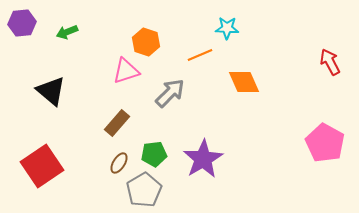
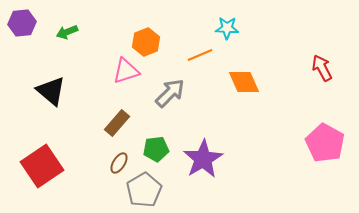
orange hexagon: rotated 20 degrees clockwise
red arrow: moved 8 px left, 6 px down
green pentagon: moved 2 px right, 5 px up
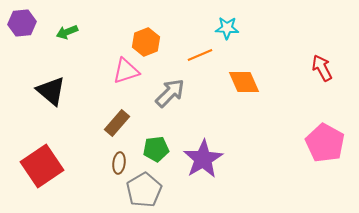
brown ellipse: rotated 25 degrees counterclockwise
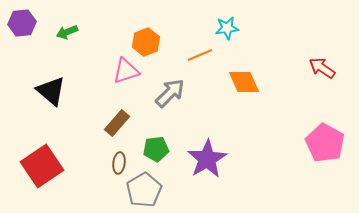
cyan star: rotated 10 degrees counterclockwise
red arrow: rotated 28 degrees counterclockwise
purple star: moved 4 px right
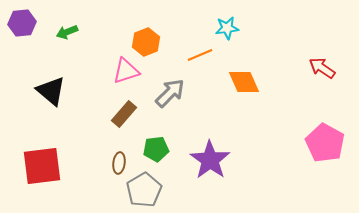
brown rectangle: moved 7 px right, 9 px up
purple star: moved 3 px right, 1 px down; rotated 6 degrees counterclockwise
red square: rotated 27 degrees clockwise
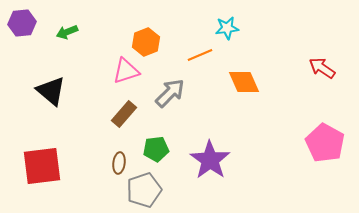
gray pentagon: rotated 12 degrees clockwise
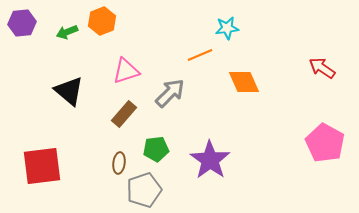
orange hexagon: moved 44 px left, 21 px up
black triangle: moved 18 px right
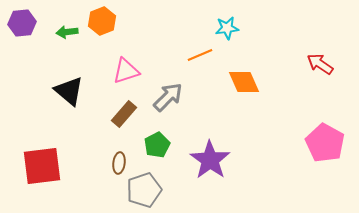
green arrow: rotated 15 degrees clockwise
red arrow: moved 2 px left, 4 px up
gray arrow: moved 2 px left, 4 px down
green pentagon: moved 1 px right, 4 px up; rotated 20 degrees counterclockwise
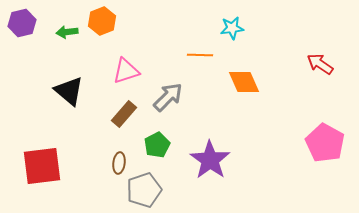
purple hexagon: rotated 8 degrees counterclockwise
cyan star: moved 5 px right
orange line: rotated 25 degrees clockwise
